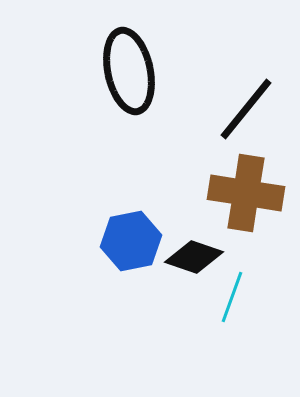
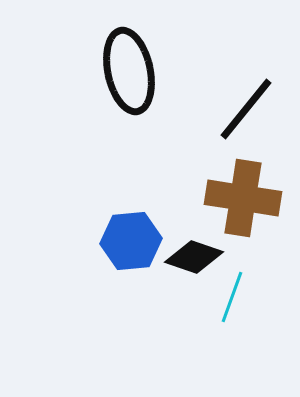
brown cross: moved 3 px left, 5 px down
blue hexagon: rotated 6 degrees clockwise
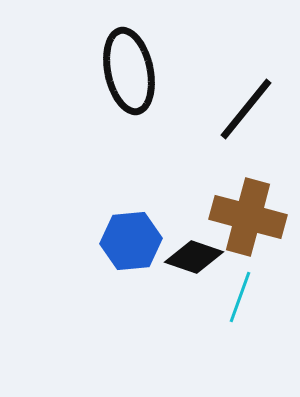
brown cross: moved 5 px right, 19 px down; rotated 6 degrees clockwise
cyan line: moved 8 px right
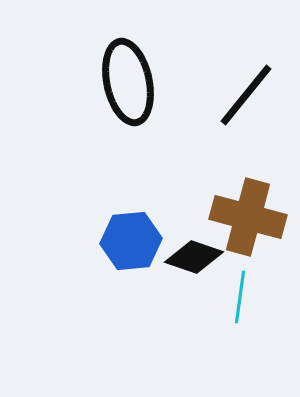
black ellipse: moved 1 px left, 11 px down
black line: moved 14 px up
cyan line: rotated 12 degrees counterclockwise
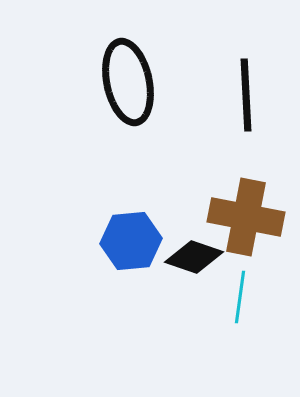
black line: rotated 42 degrees counterclockwise
brown cross: moved 2 px left; rotated 4 degrees counterclockwise
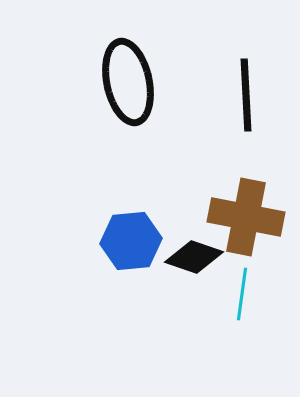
cyan line: moved 2 px right, 3 px up
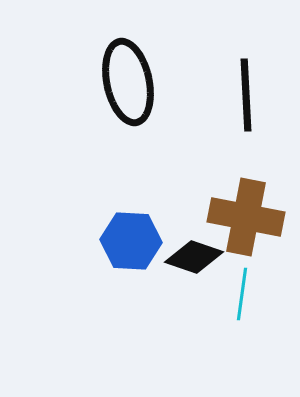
blue hexagon: rotated 8 degrees clockwise
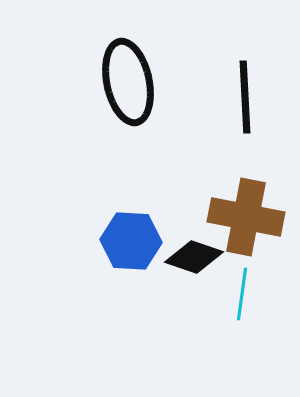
black line: moved 1 px left, 2 px down
